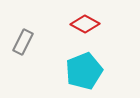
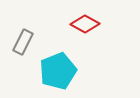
cyan pentagon: moved 26 px left
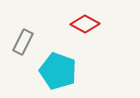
cyan pentagon: rotated 30 degrees counterclockwise
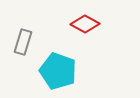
gray rectangle: rotated 10 degrees counterclockwise
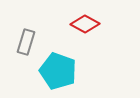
gray rectangle: moved 3 px right
